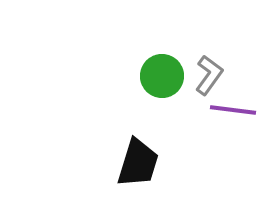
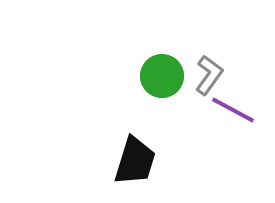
purple line: rotated 21 degrees clockwise
black trapezoid: moved 3 px left, 2 px up
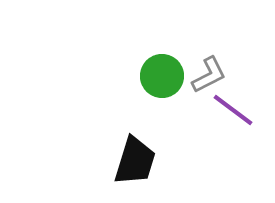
gray L-shape: rotated 27 degrees clockwise
purple line: rotated 9 degrees clockwise
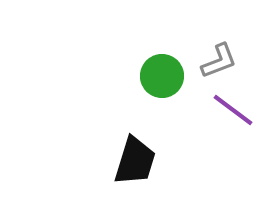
gray L-shape: moved 10 px right, 14 px up; rotated 6 degrees clockwise
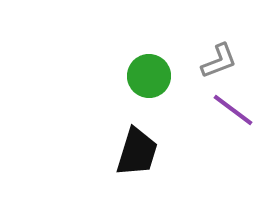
green circle: moved 13 px left
black trapezoid: moved 2 px right, 9 px up
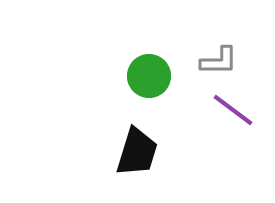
gray L-shape: rotated 21 degrees clockwise
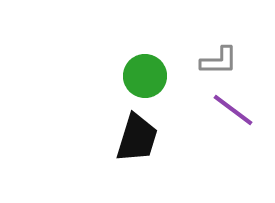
green circle: moved 4 px left
black trapezoid: moved 14 px up
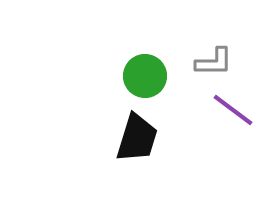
gray L-shape: moved 5 px left, 1 px down
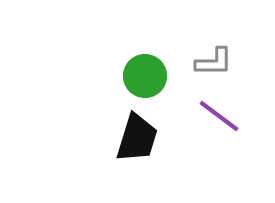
purple line: moved 14 px left, 6 px down
